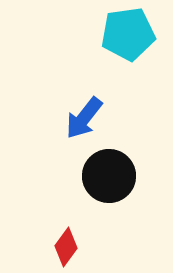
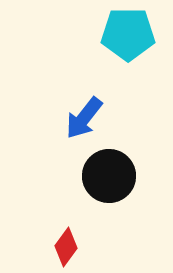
cyan pentagon: rotated 8 degrees clockwise
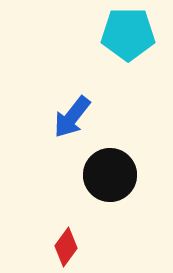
blue arrow: moved 12 px left, 1 px up
black circle: moved 1 px right, 1 px up
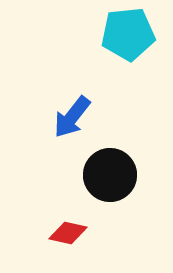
cyan pentagon: rotated 6 degrees counterclockwise
red diamond: moved 2 px right, 14 px up; rotated 66 degrees clockwise
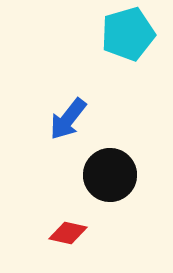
cyan pentagon: rotated 10 degrees counterclockwise
blue arrow: moved 4 px left, 2 px down
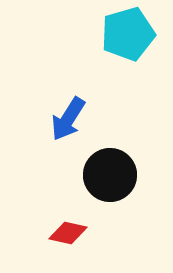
blue arrow: rotated 6 degrees counterclockwise
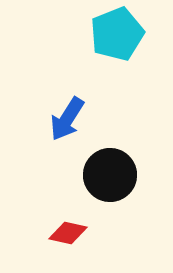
cyan pentagon: moved 11 px left; rotated 6 degrees counterclockwise
blue arrow: moved 1 px left
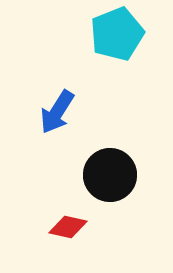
blue arrow: moved 10 px left, 7 px up
red diamond: moved 6 px up
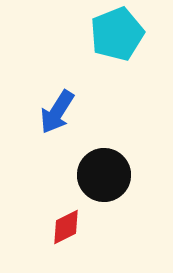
black circle: moved 6 px left
red diamond: moved 2 px left; rotated 39 degrees counterclockwise
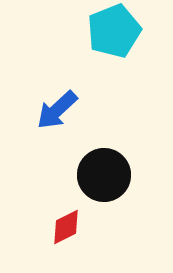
cyan pentagon: moved 3 px left, 3 px up
blue arrow: moved 2 px up; rotated 15 degrees clockwise
